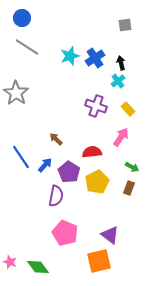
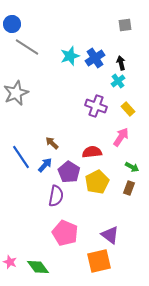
blue circle: moved 10 px left, 6 px down
gray star: rotated 15 degrees clockwise
brown arrow: moved 4 px left, 4 px down
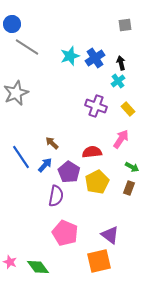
pink arrow: moved 2 px down
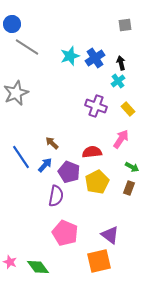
purple pentagon: rotated 10 degrees counterclockwise
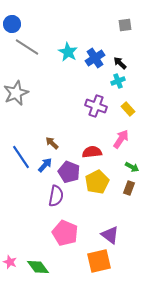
cyan star: moved 2 px left, 4 px up; rotated 24 degrees counterclockwise
black arrow: moved 1 px left; rotated 32 degrees counterclockwise
cyan cross: rotated 16 degrees clockwise
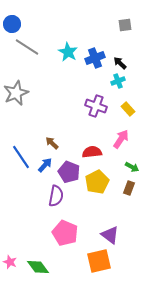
blue cross: rotated 12 degrees clockwise
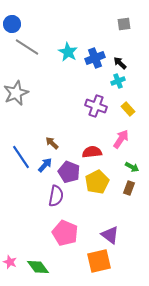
gray square: moved 1 px left, 1 px up
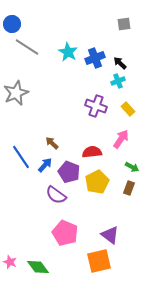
purple semicircle: moved 1 px up; rotated 115 degrees clockwise
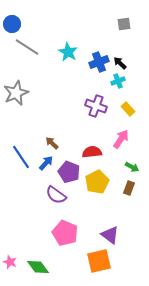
blue cross: moved 4 px right, 4 px down
blue arrow: moved 1 px right, 2 px up
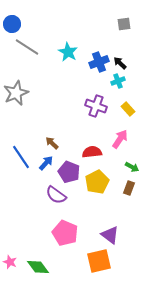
pink arrow: moved 1 px left
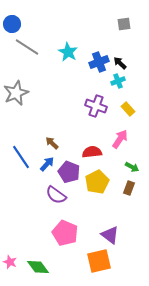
blue arrow: moved 1 px right, 1 px down
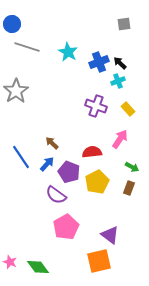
gray line: rotated 15 degrees counterclockwise
gray star: moved 2 px up; rotated 10 degrees counterclockwise
pink pentagon: moved 1 px right, 6 px up; rotated 20 degrees clockwise
